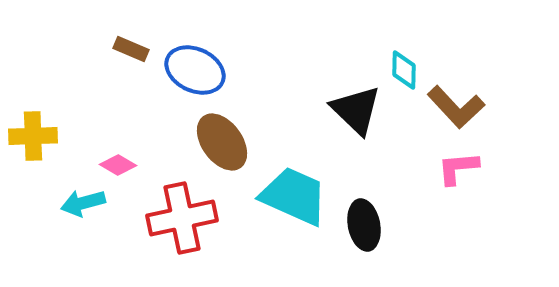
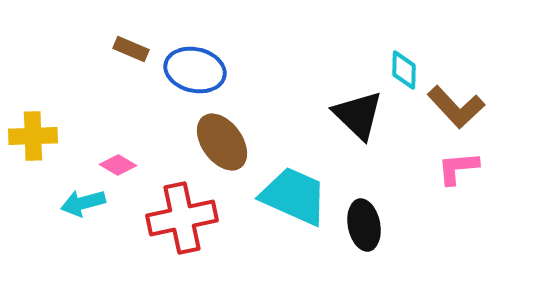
blue ellipse: rotated 12 degrees counterclockwise
black triangle: moved 2 px right, 5 px down
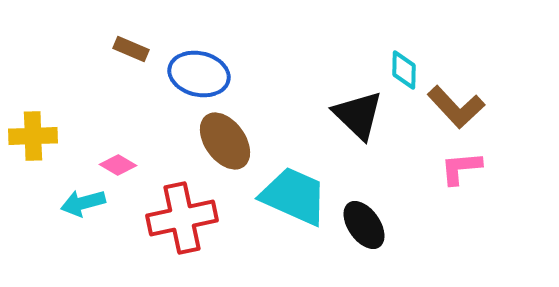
blue ellipse: moved 4 px right, 4 px down
brown ellipse: moved 3 px right, 1 px up
pink L-shape: moved 3 px right
black ellipse: rotated 24 degrees counterclockwise
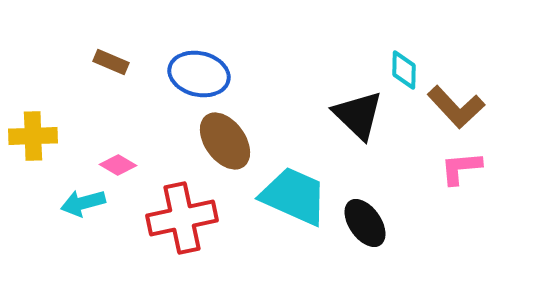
brown rectangle: moved 20 px left, 13 px down
black ellipse: moved 1 px right, 2 px up
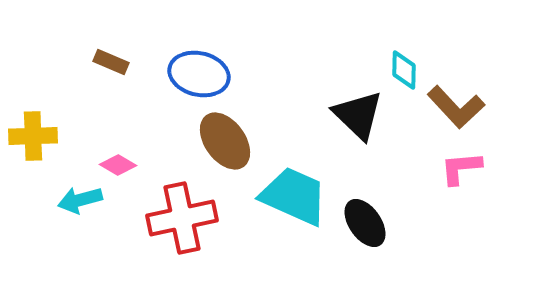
cyan arrow: moved 3 px left, 3 px up
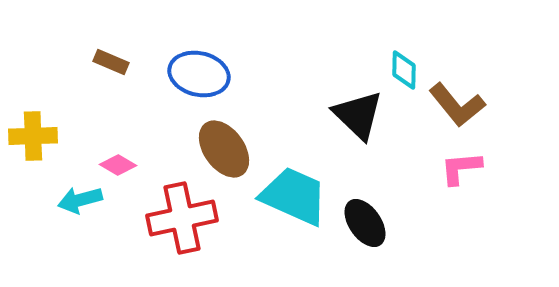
brown L-shape: moved 1 px right, 2 px up; rotated 4 degrees clockwise
brown ellipse: moved 1 px left, 8 px down
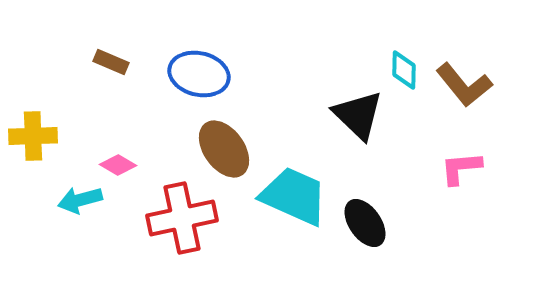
brown L-shape: moved 7 px right, 20 px up
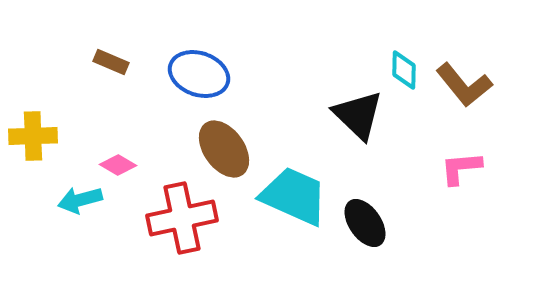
blue ellipse: rotated 6 degrees clockwise
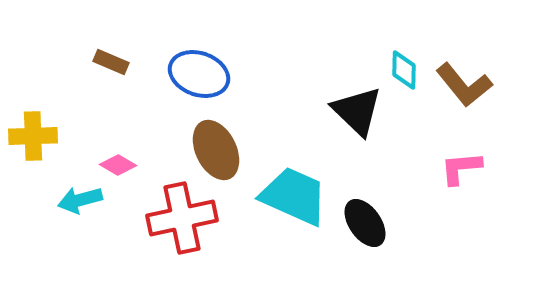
black triangle: moved 1 px left, 4 px up
brown ellipse: moved 8 px left, 1 px down; rotated 10 degrees clockwise
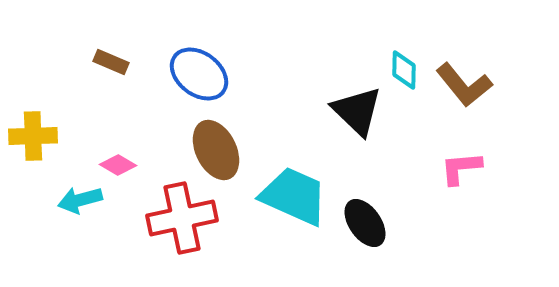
blue ellipse: rotated 18 degrees clockwise
